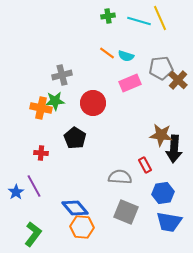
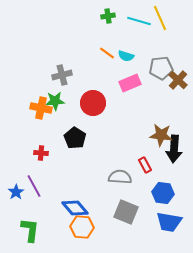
blue hexagon: rotated 15 degrees clockwise
green L-shape: moved 3 px left, 4 px up; rotated 30 degrees counterclockwise
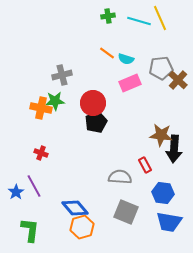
cyan semicircle: moved 3 px down
black pentagon: moved 21 px right, 16 px up; rotated 15 degrees clockwise
red cross: rotated 16 degrees clockwise
orange hexagon: rotated 20 degrees counterclockwise
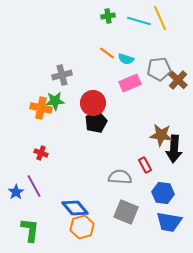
gray pentagon: moved 2 px left, 1 px down
